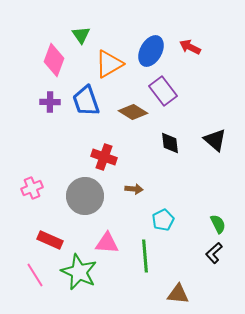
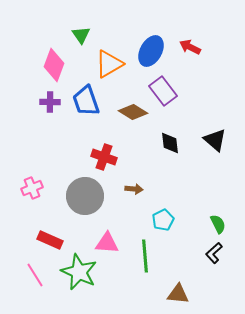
pink diamond: moved 5 px down
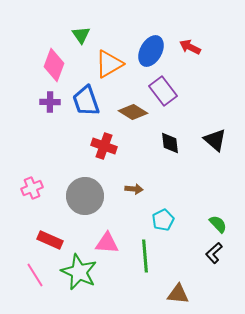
red cross: moved 11 px up
green semicircle: rotated 18 degrees counterclockwise
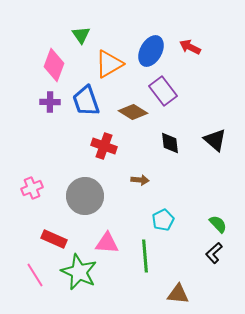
brown arrow: moved 6 px right, 9 px up
red rectangle: moved 4 px right, 1 px up
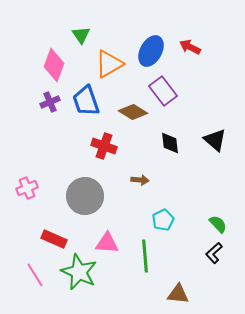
purple cross: rotated 24 degrees counterclockwise
pink cross: moved 5 px left
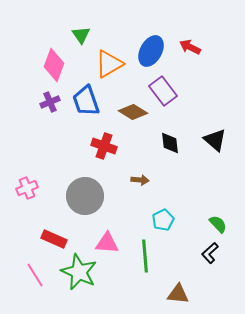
black L-shape: moved 4 px left
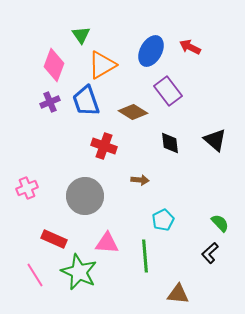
orange triangle: moved 7 px left, 1 px down
purple rectangle: moved 5 px right
green semicircle: moved 2 px right, 1 px up
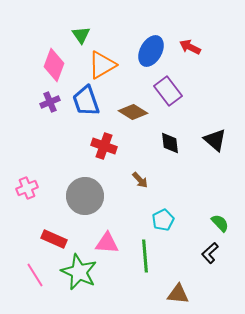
brown arrow: rotated 42 degrees clockwise
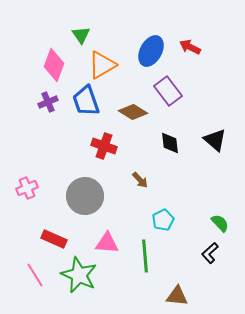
purple cross: moved 2 px left
green star: moved 3 px down
brown triangle: moved 1 px left, 2 px down
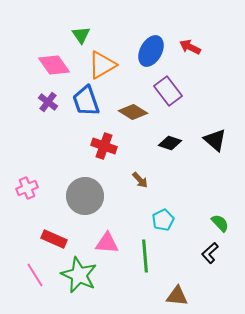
pink diamond: rotated 56 degrees counterclockwise
purple cross: rotated 30 degrees counterclockwise
black diamond: rotated 65 degrees counterclockwise
